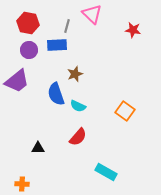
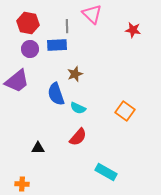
gray line: rotated 16 degrees counterclockwise
purple circle: moved 1 px right, 1 px up
cyan semicircle: moved 2 px down
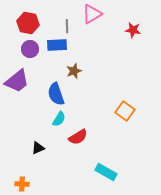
pink triangle: rotated 45 degrees clockwise
brown star: moved 1 px left, 3 px up
cyan semicircle: moved 19 px left, 11 px down; rotated 84 degrees counterclockwise
red semicircle: rotated 18 degrees clockwise
black triangle: rotated 24 degrees counterclockwise
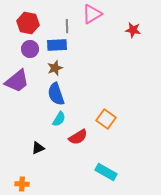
brown star: moved 19 px left, 3 px up
orange square: moved 19 px left, 8 px down
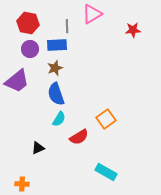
red star: rotated 14 degrees counterclockwise
orange square: rotated 18 degrees clockwise
red semicircle: moved 1 px right
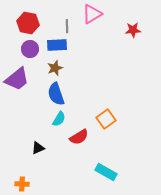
purple trapezoid: moved 2 px up
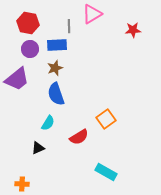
gray line: moved 2 px right
cyan semicircle: moved 11 px left, 4 px down
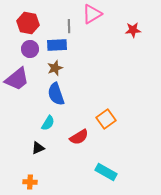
orange cross: moved 8 px right, 2 px up
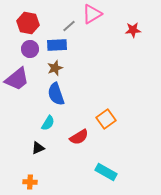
gray line: rotated 48 degrees clockwise
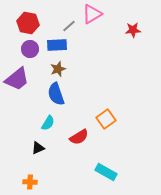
brown star: moved 3 px right, 1 px down
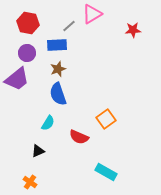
purple circle: moved 3 px left, 4 px down
blue semicircle: moved 2 px right
red semicircle: rotated 54 degrees clockwise
black triangle: moved 3 px down
orange cross: rotated 32 degrees clockwise
